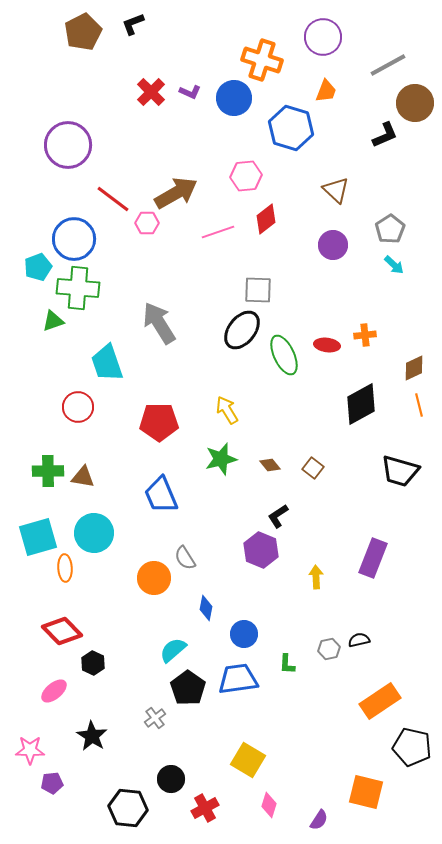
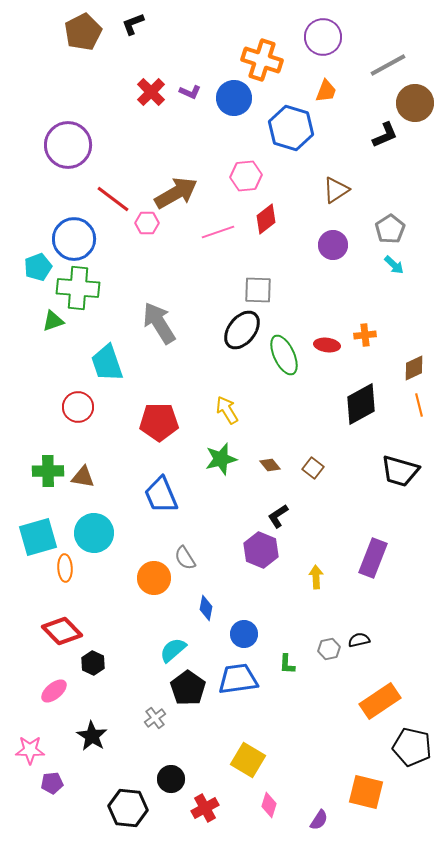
brown triangle at (336, 190): rotated 44 degrees clockwise
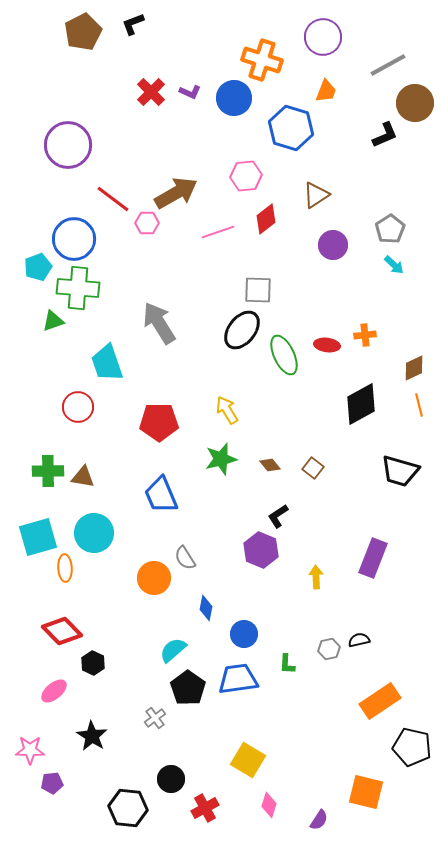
brown triangle at (336, 190): moved 20 px left, 5 px down
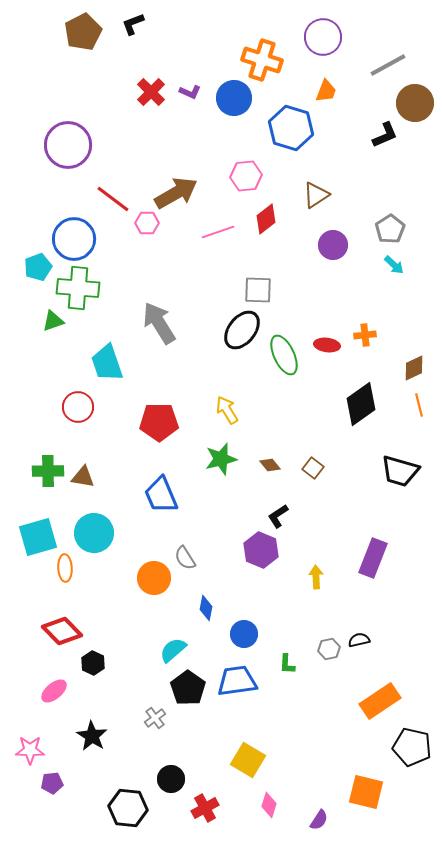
black diamond at (361, 404): rotated 6 degrees counterclockwise
blue trapezoid at (238, 679): moved 1 px left, 2 px down
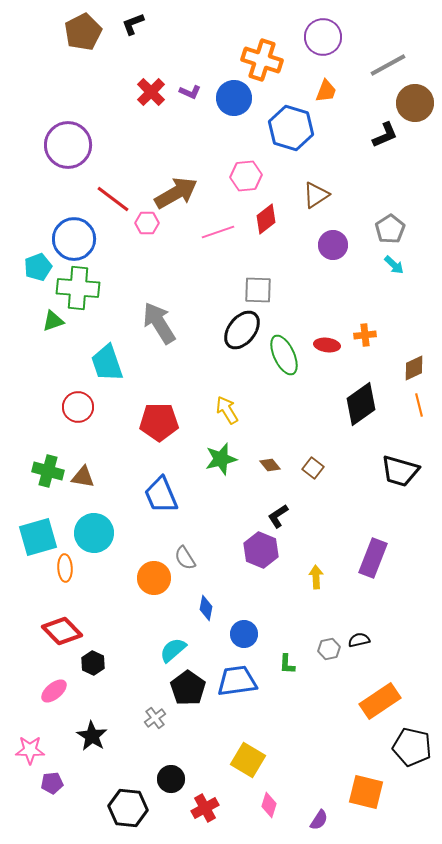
green cross at (48, 471): rotated 16 degrees clockwise
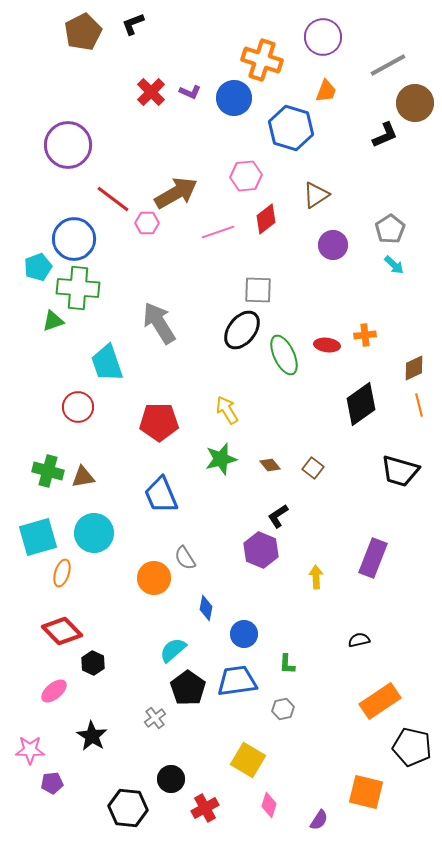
brown triangle at (83, 477): rotated 20 degrees counterclockwise
orange ellipse at (65, 568): moved 3 px left, 5 px down; rotated 20 degrees clockwise
gray hexagon at (329, 649): moved 46 px left, 60 px down
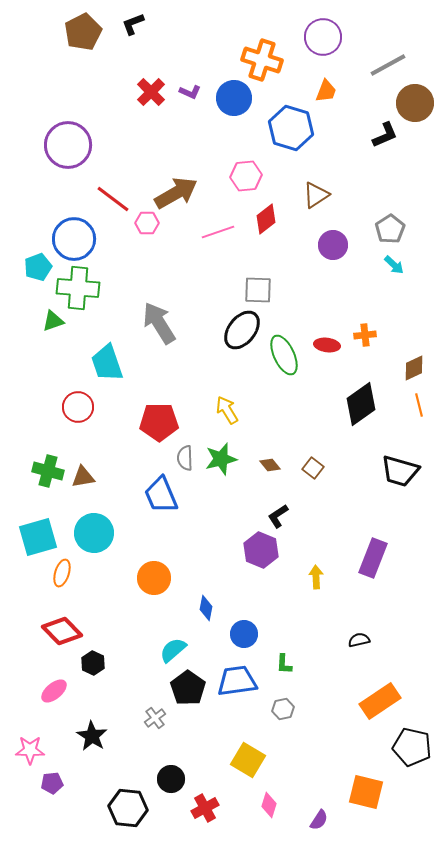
gray semicircle at (185, 558): moved 100 px up; rotated 30 degrees clockwise
green L-shape at (287, 664): moved 3 px left
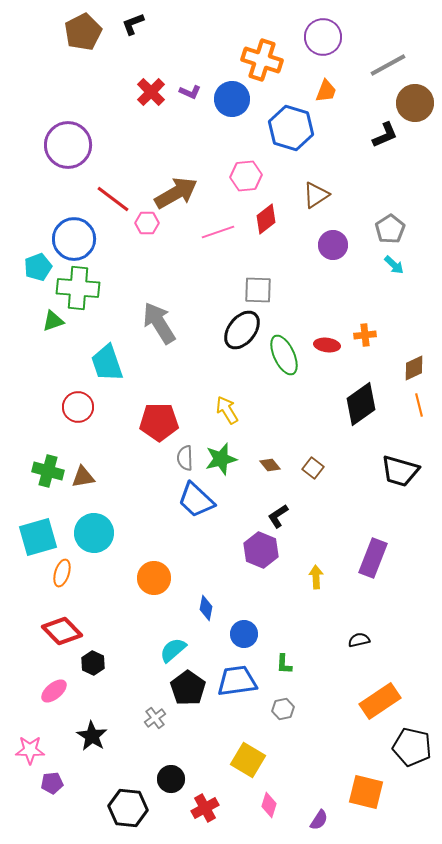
blue circle at (234, 98): moved 2 px left, 1 px down
blue trapezoid at (161, 495): moved 35 px right, 5 px down; rotated 24 degrees counterclockwise
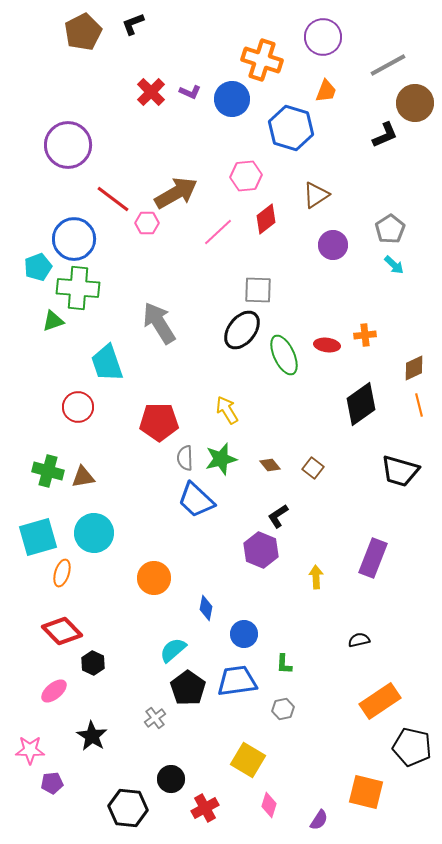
pink line at (218, 232): rotated 24 degrees counterclockwise
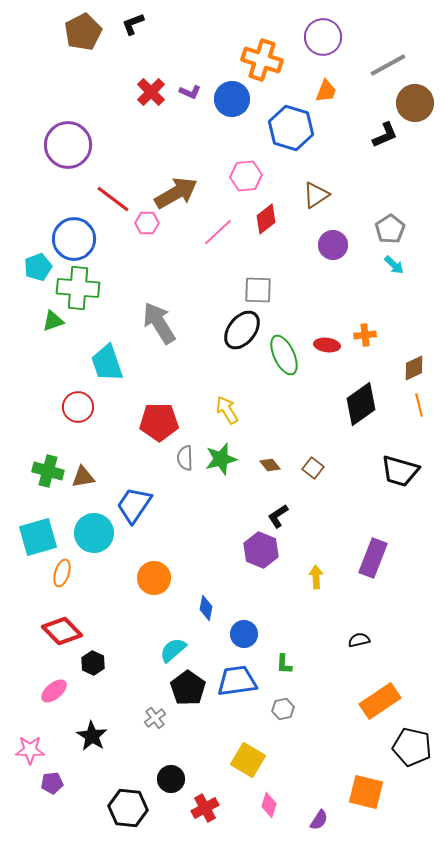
blue trapezoid at (196, 500): moved 62 px left, 5 px down; rotated 81 degrees clockwise
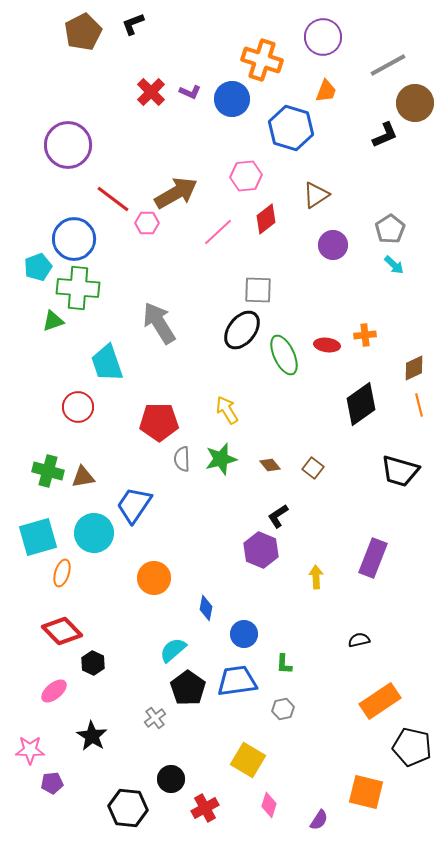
gray semicircle at (185, 458): moved 3 px left, 1 px down
